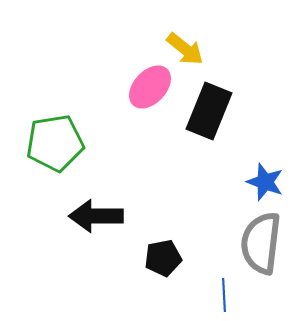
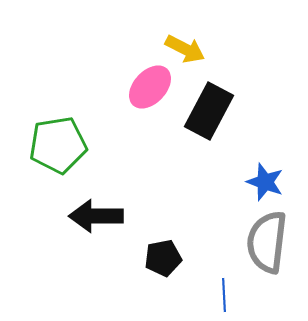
yellow arrow: rotated 12 degrees counterclockwise
black rectangle: rotated 6 degrees clockwise
green pentagon: moved 3 px right, 2 px down
gray semicircle: moved 6 px right, 1 px up
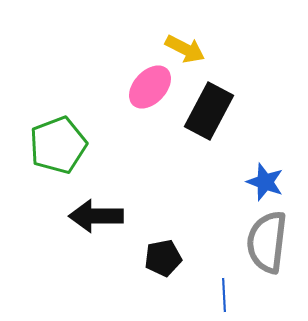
green pentagon: rotated 12 degrees counterclockwise
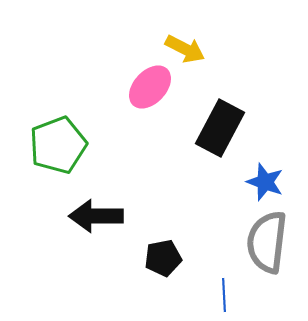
black rectangle: moved 11 px right, 17 px down
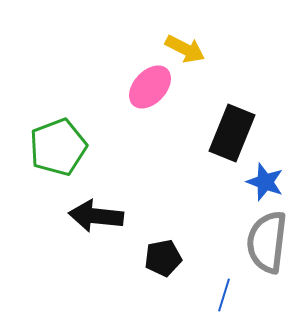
black rectangle: moved 12 px right, 5 px down; rotated 6 degrees counterclockwise
green pentagon: moved 2 px down
black arrow: rotated 6 degrees clockwise
blue line: rotated 20 degrees clockwise
